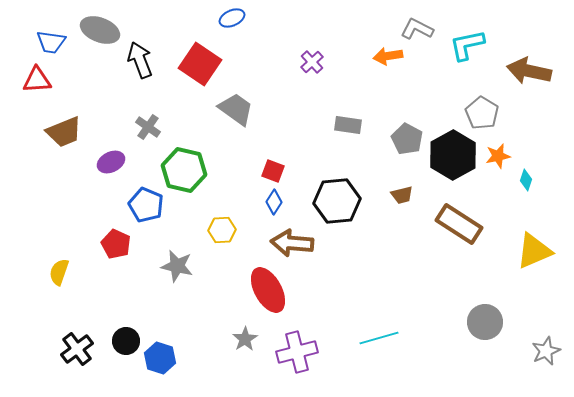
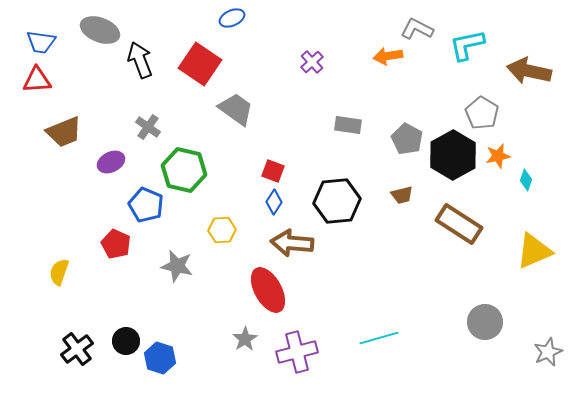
blue trapezoid at (51, 42): moved 10 px left
gray star at (546, 351): moved 2 px right, 1 px down
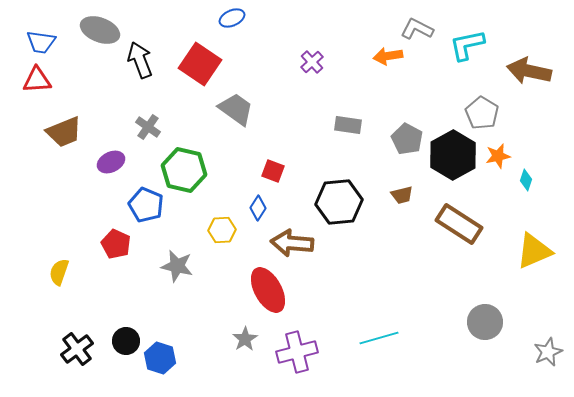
black hexagon at (337, 201): moved 2 px right, 1 px down
blue diamond at (274, 202): moved 16 px left, 6 px down
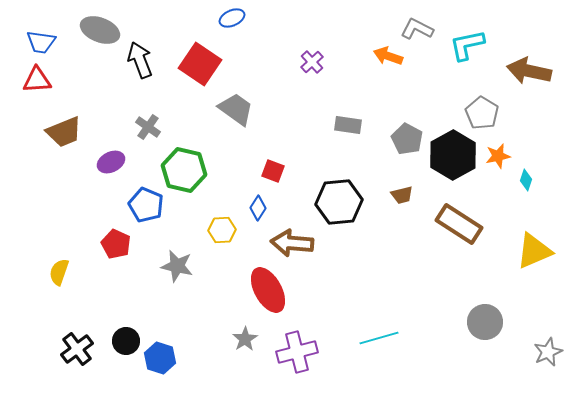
orange arrow at (388, 56): rotated 28 degrees clockwise
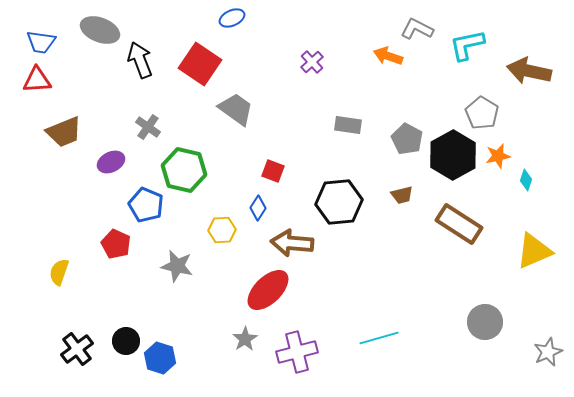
red ellipse at (268, 290): rotated 75 degrees clockwise
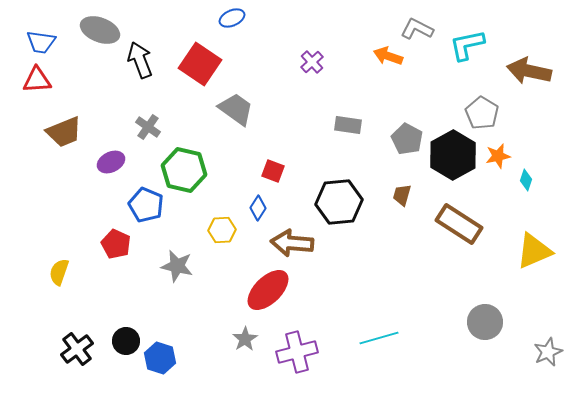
brown trapezoid at (402, 195): rotated 120 degrees clockwise
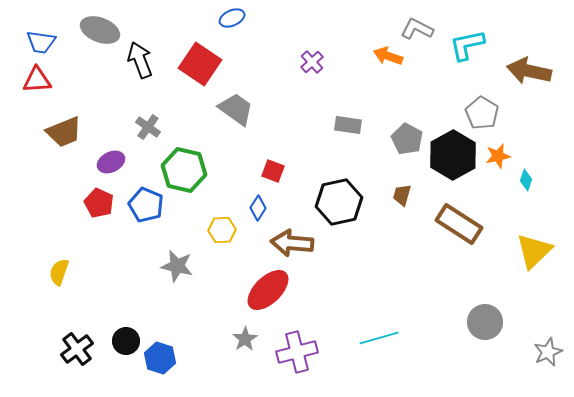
black hexagon at (339, 202): rotated 6 degrees counterclockwise
red pentagon at (116, 244): moved 17 px left, 41 px up
yellow triangle at (534, 251): rotated 21 degrees counterclockwise
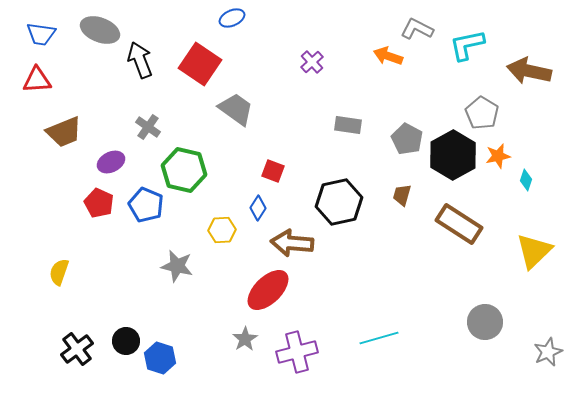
blue trapezoid at (41, 42): moved 8 px up
